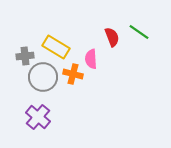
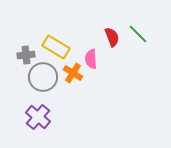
green line: moved 1 px left, 2 px down; rotated 10 degrees clockwise
gray cross: moved 1 px right, 1 px up
orange cross: moved 1 px up; rotated 18 degrees clockwise
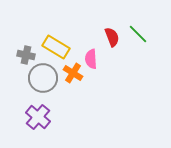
gray cross: rotated 18 degrees clockwise
gray circle: moved 1 px down
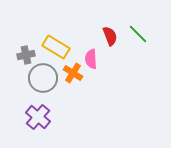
red semicircle: moved 2 px left, 1 px up
gray cross: rotated 24 degrees counterclockwise
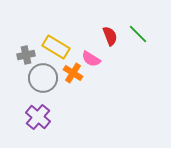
pink semicircle: rotated 54 degrees counterclockwise
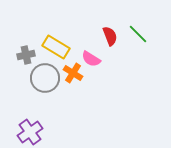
gray circle: moved 2 px right
purple cross: moved 8 px left, 15 px down; rotated 15 degrees clockwise
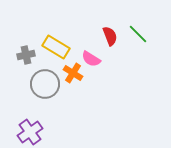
gray circle: moved 6 px down
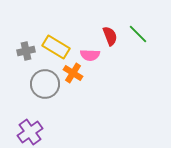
gray cross: moved 4 px up
pink semicircle: moved 1 px left, 4 px up; rotated 30 degrees counterclockwise
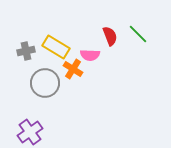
orange cross: moved 4 px up
gray circle: moved 1 px up
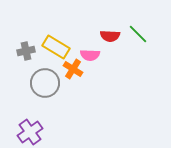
red semicircle: rotated 114 degrees clockwise
